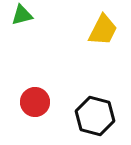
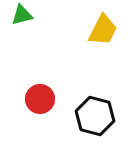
red circle: moved 5 px right, 3 px up
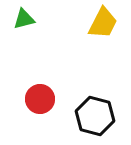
green triangle: moved 2 px right, 4 px down
yellow trapezoid: moved 7 px up
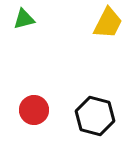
yellow trapezoid: moved 5 px right
red circle: moved 6 px left, 11 px down
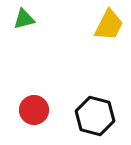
yellow trapezoid: moved 1 px right, 2 px down
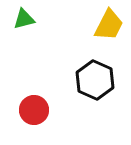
black hexagon: moved 36 px up; rotated 9 degrees clockwise
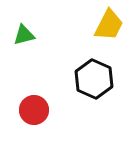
green triangle: moved 16 px down
black hexagon: moved 1 px left, 1 px up
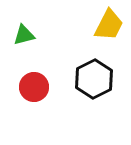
black hexagon: rotated 9 degrees clockwise
red circle: moved 23 px up
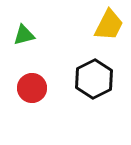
red circle: moved 2 px left, 1 px down
